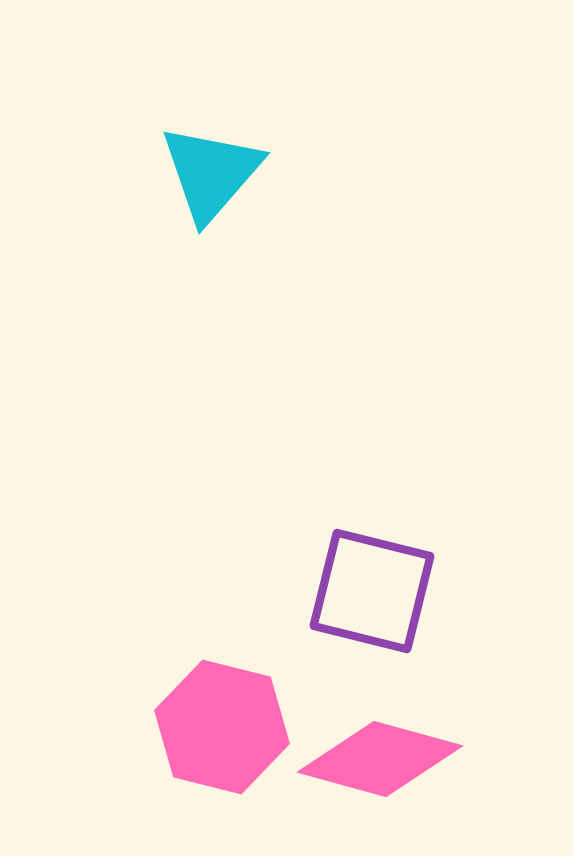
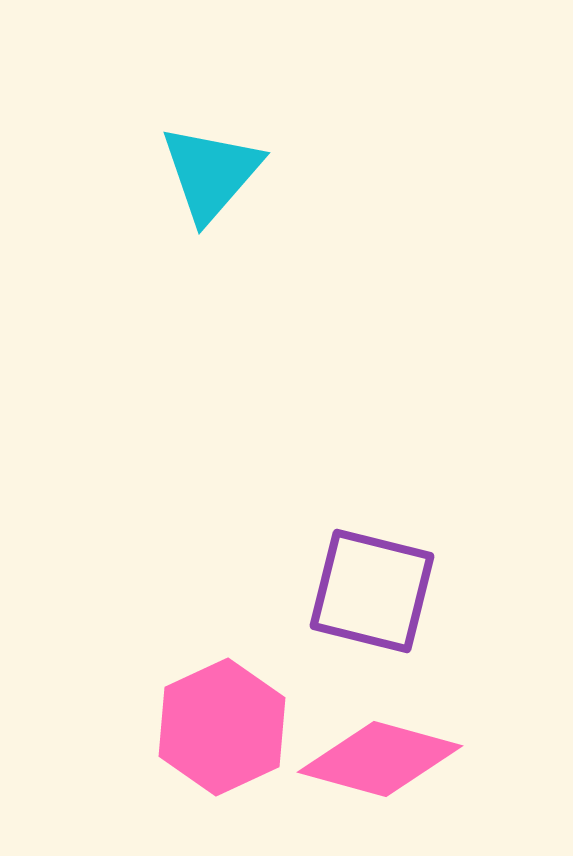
pink hexagon: rotated 21 degrees clockwise
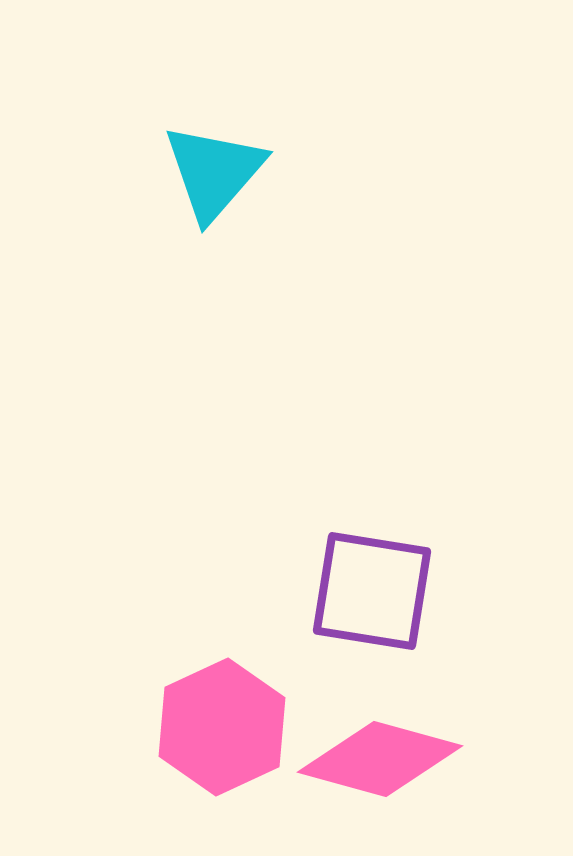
cyan triangle: moved 3 px right, 1 px up
purple square: rotated 5 degrees counterclockwise
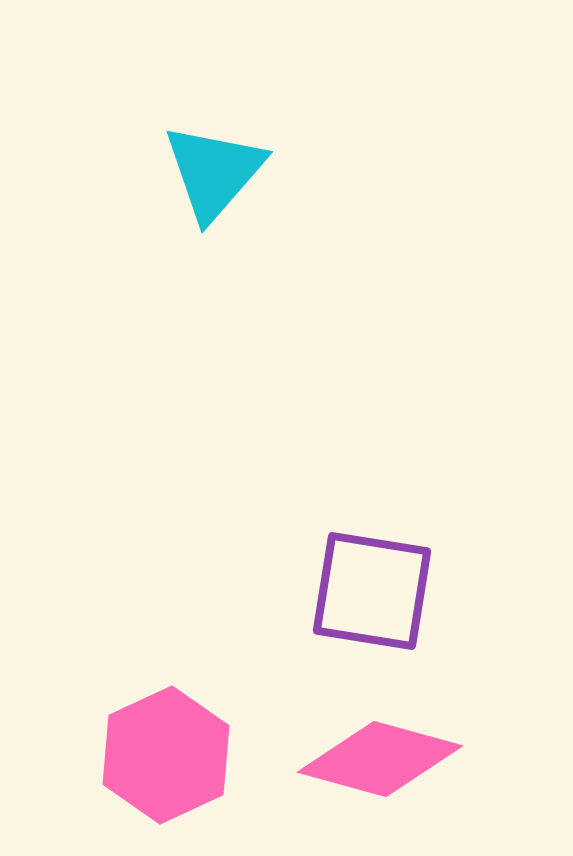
pink hexagon: moved 56 px left, 28 px down
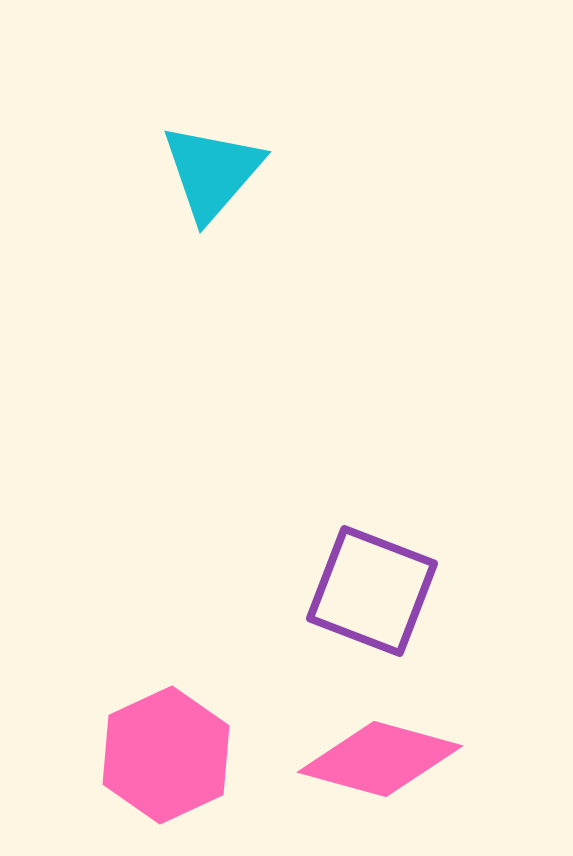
cyan triangle: moved 2 px left
purple square: rotated 12 degrees clockwise
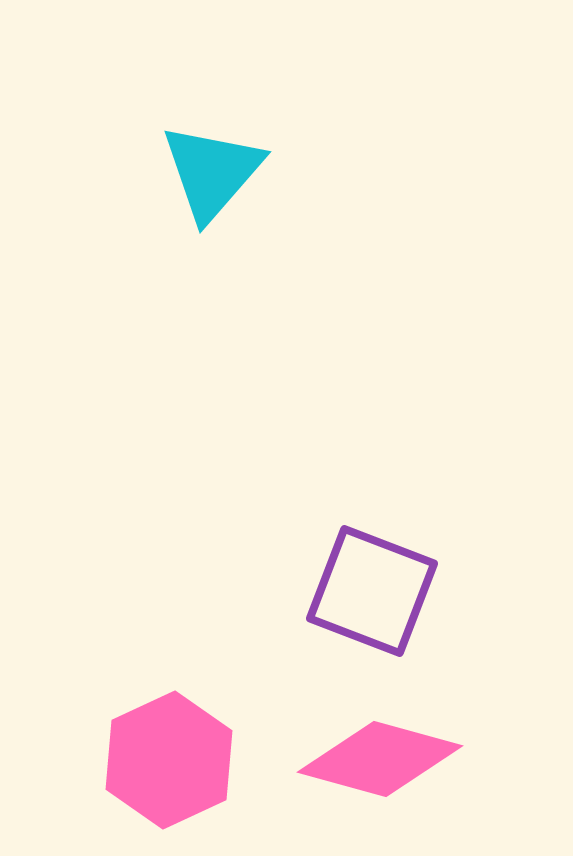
pink hexagon: moved 3 px right, 5 px down
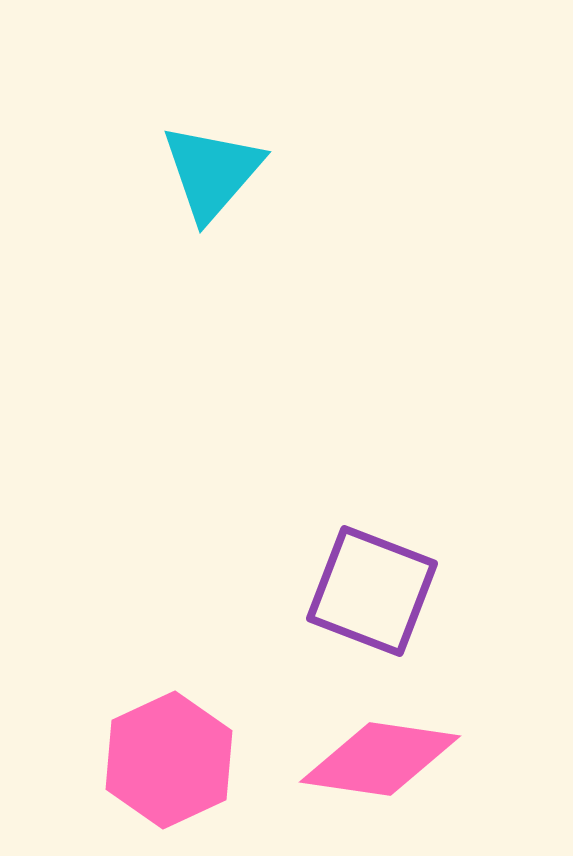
pink diamond: rotated 7 degrees counterclockwise
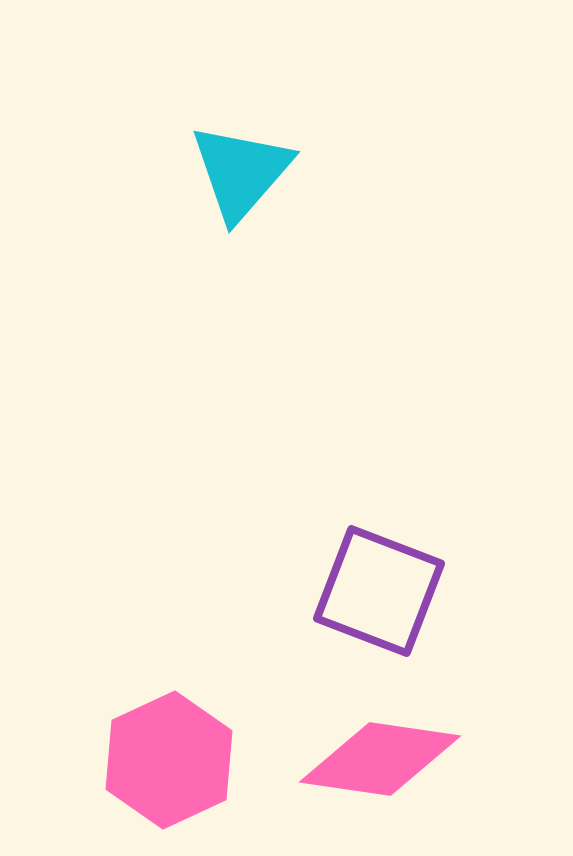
cyan triangle: moved 29 px right
purple square: moved 7 px right
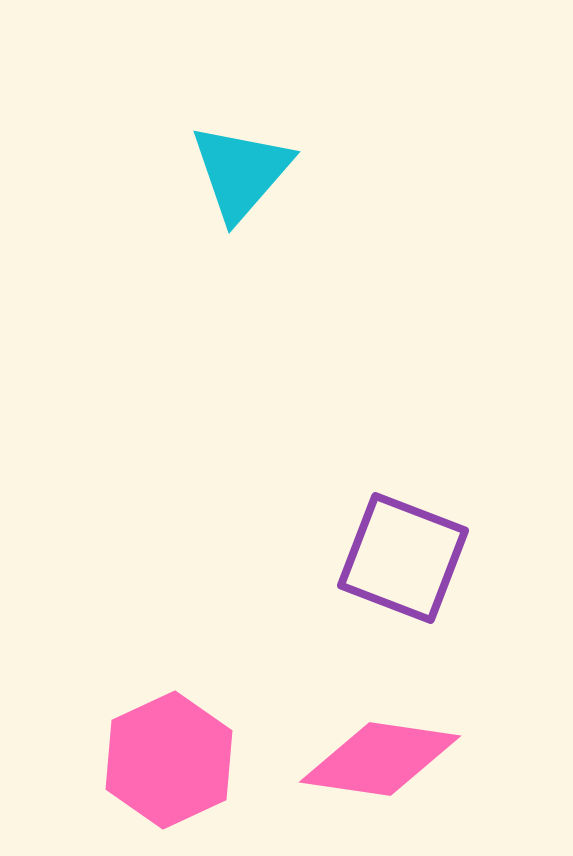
purple square: moved 24 px right, 33 px up
